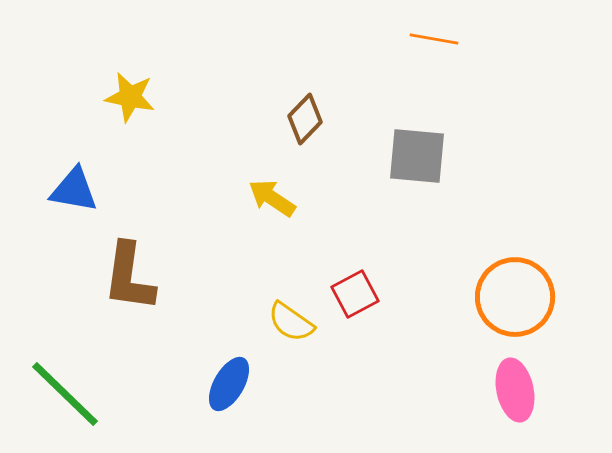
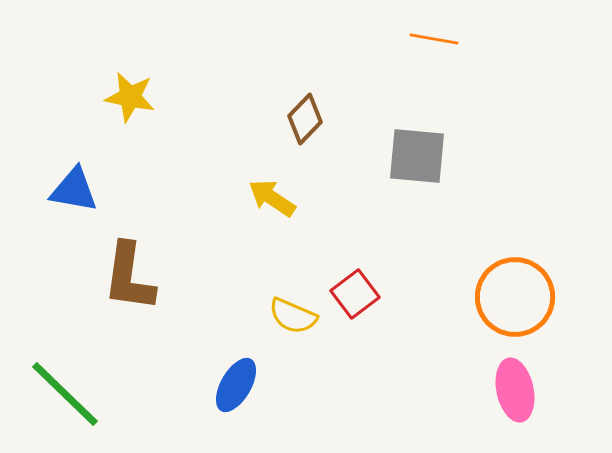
red square: rotated 9 degrees counterclockwise
yellow semicircle: moved 2 px right, 6 px up; rotated 12 degrees counterclockwise
blue ellipse: moved 7 px right, 1 px down
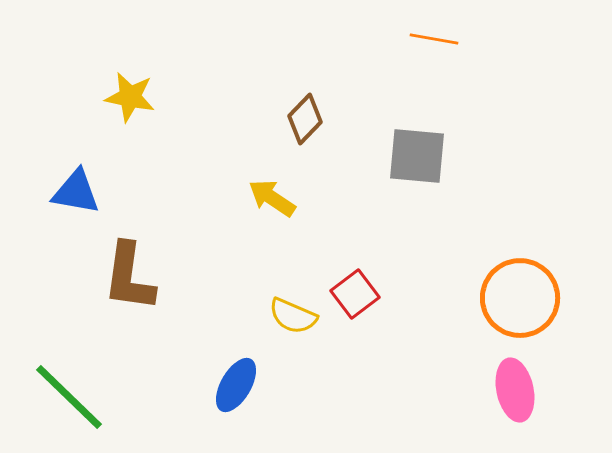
blue triangle: moved 2 px right, 2 px down
orange circle: moved 5 px right, 1 px down
green line: moved 4 px right, 3 px down
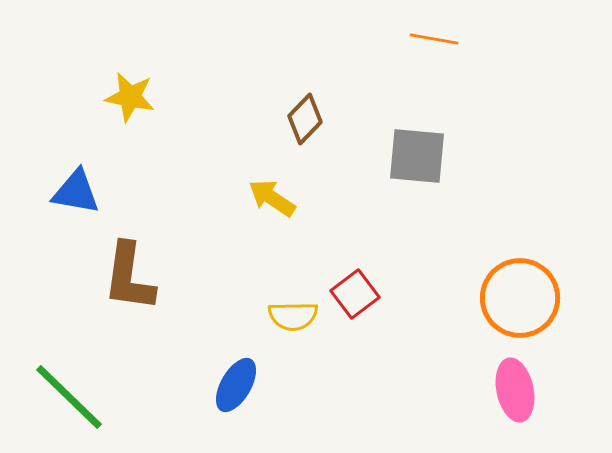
yellow semicircle: rotated 24 degrees counterclockwise
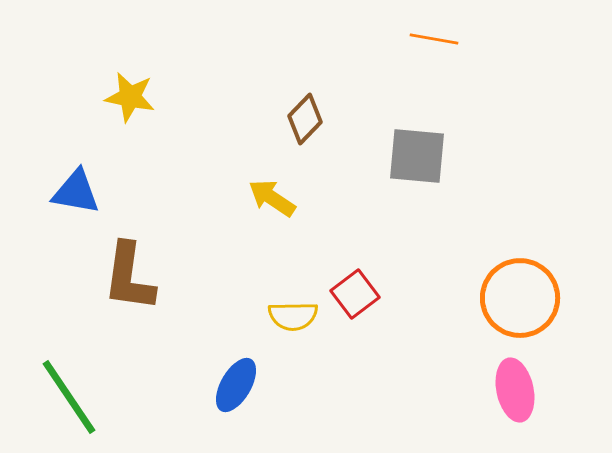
green line: rotated 12 degrees clockwise
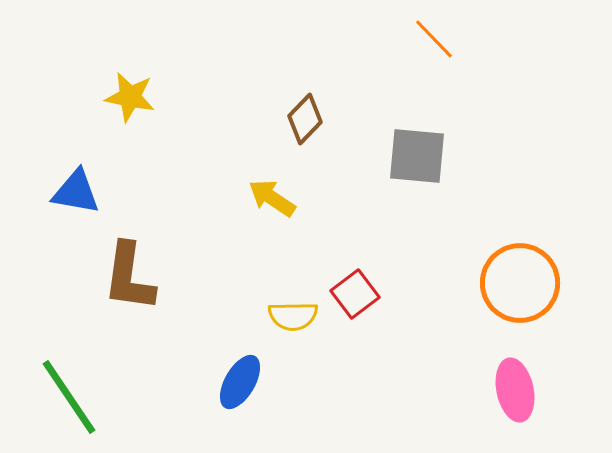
orange line: rotated 36 degrees clockwise
orange circle: moved 15 px up
blue ellipse: moved 4 px right, 3 px up
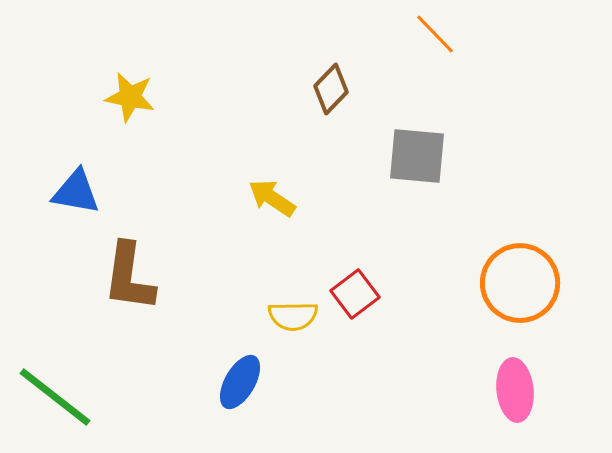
orange line: moved 1 px right, 5 px up
brown diamond: moved 26 px right, 30 px up
pink ellipse: rotated 6 degrees clockwise
green line: moved 14 px left; rotated 18 degrees counterclockwise
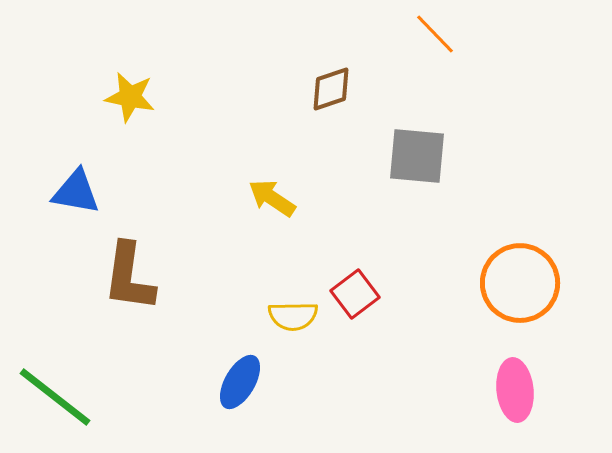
brown diamond: rotated 27 degrees clockwise
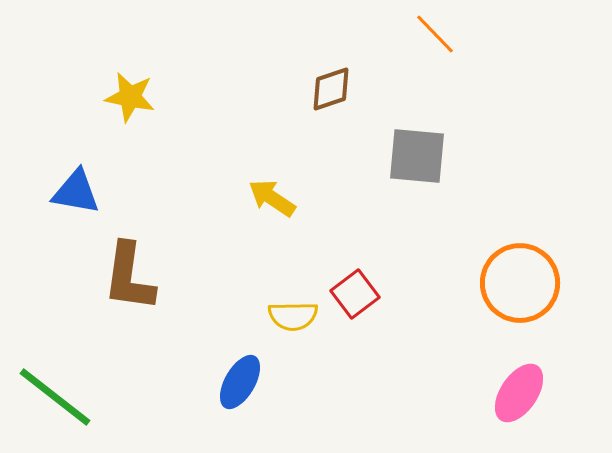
pink ellipse: moved 4 px right, 3 px down; rotated 40 degrees clockwise
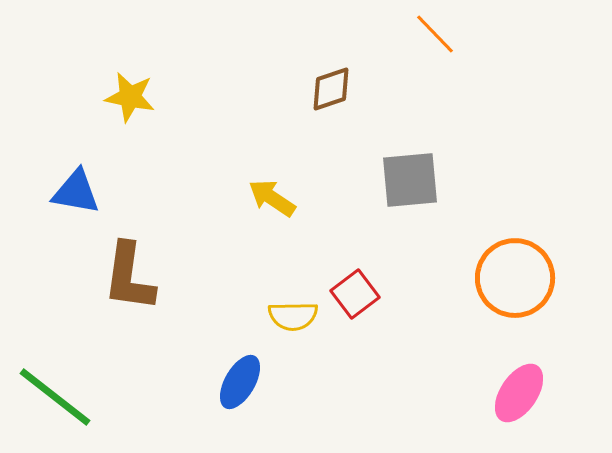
gray square: moved 7 px left, 24 px down; rotated 10 degrees counterclockwise
orange circle: moved 5 px left, 5 px up
